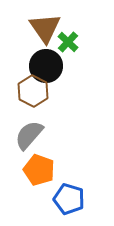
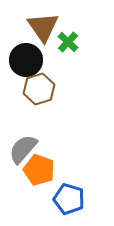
brown triangle: moved 2 px left, 1 px up
black circle: moved 20 px left, 6 px up
brown hexagon: moved 6 px right, 2 px up; rotated 16 degrees clockwise
gray semicircle: moved 6 px left, 14 px down
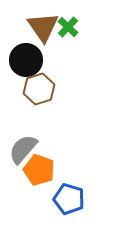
green cross: moved 15 px up
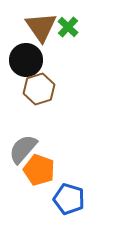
brown triangle: moved 2 px left
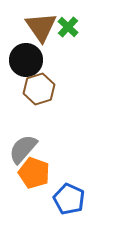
orange pentagon: moved 5 px left, 3 px down
blue pentagon: rotated 8 degrees clockwise
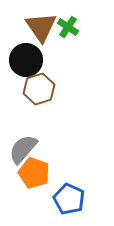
green cross: rotated 10 degrees counterclockwise
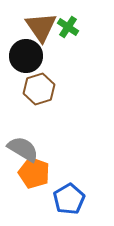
black circle: moved 4 px up
gray semicircle: rotated 80 degrees clockwise
blue pentagon: rotated 16 degrees clockwise
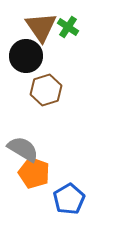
brown hexagon: moved 7 px right, 1 px down
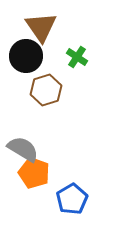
green cross: moved 9 px right, 30 px down
blue pentagon: moved 3 px right
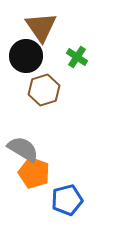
brown hexagon: moved 2 px left
blue pentagon: moved 5 px left, 1 px down; rotated 16 degrees clockwise
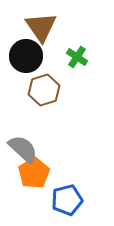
gray semicircle: rotated 12 degrees clockwise
orange pentagon: rotated 20 degrees clockwise
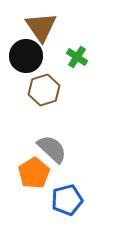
gray semicircle: moved 29 px right
